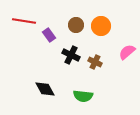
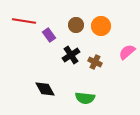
black cross: rotated 30 degrees clockwise
green semicircle: moved 2 px right, 2 px down
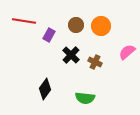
purple rectangle: rotated 64 degrees clockwise
black cross: rotated 12 degrees counterclockwise
black diamond: rotated 65 degrees clockwise
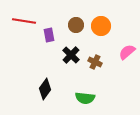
purple rectangle: rotated 40 degrees counterclockwise
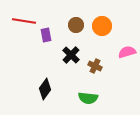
orange circle: moved 1 px right
purple rectangle: moved 3 px left
pink semicircle: rotated 24 degrees clockwise
brown cross: moved 4 px down
green semicircle: moved 3 px right
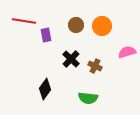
black cross: moved 4 px down
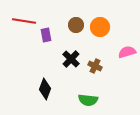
orange circle: moved 2 px left, 1 px down
black diamond: rotated 15 degrees counterclockwise
green semicircle: moved 2 px down
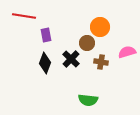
red line: moved 5 px up
brown circle: moved 11 px right, 18 px down
brown cross: moved 6 px right, 4 px up; rotated 16 degrees counterclockwise
black diamond: moved 26 px up
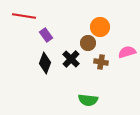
purple rectangle: rotated 24 degrees counterclockwise
brown circle: moved 1 px right
